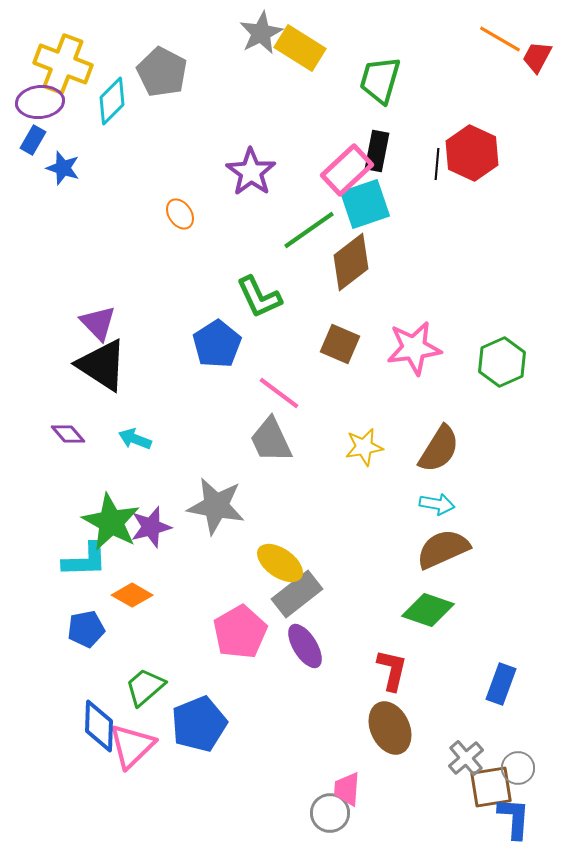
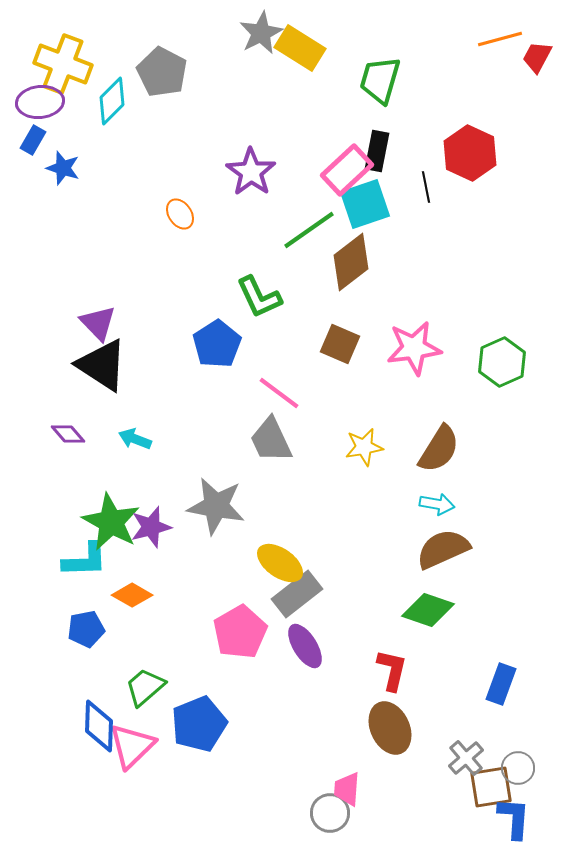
orange line at (500, 39): rotated 45 degrees counterclockwise
red hexagon at (472, 153): moved 2 px left
black line at (437, 164): moved 11 px left, 23 px down; rotated 16 degrees counterclockwise
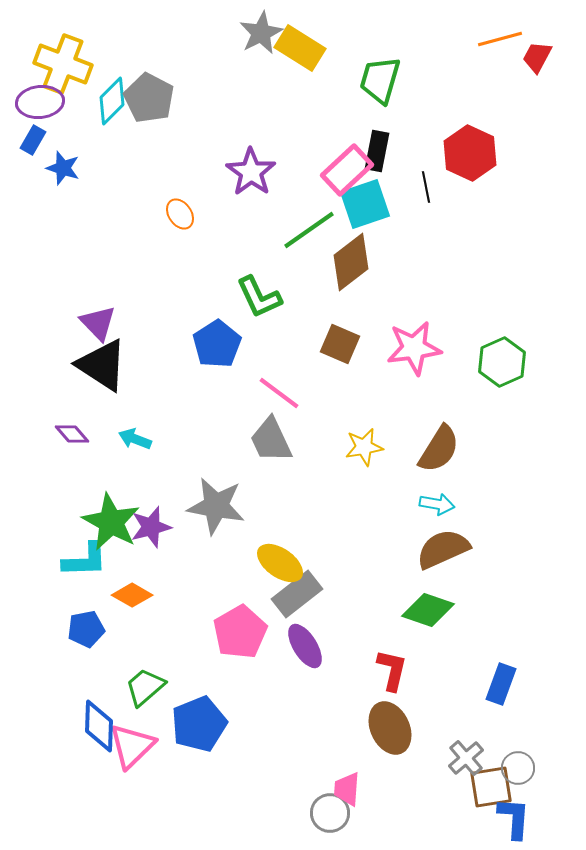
gray pentagon at (162, 72): moved 13 px left, 26 px down
purple diamond at (68, 434): moved 4 px right
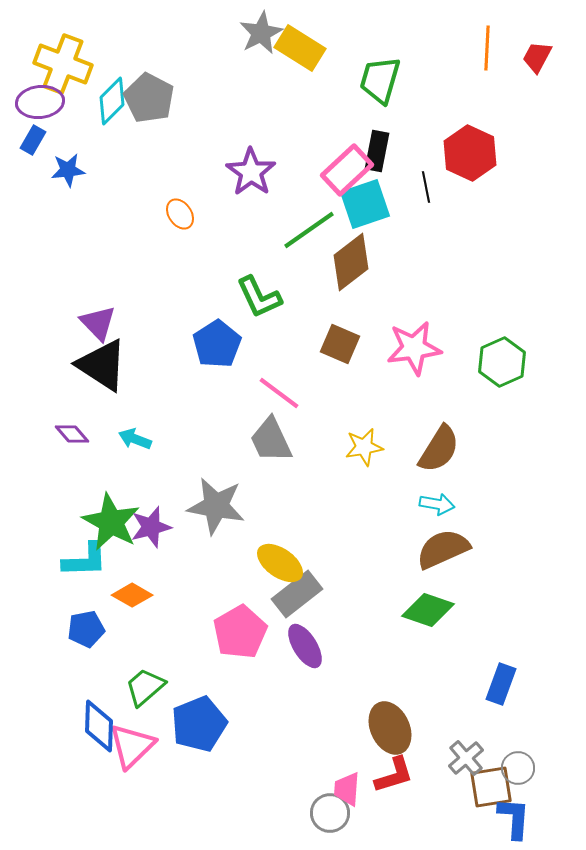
orange line at (500, 39): moved 13 px left, 9 px down; rotated 72 degrees counterclockwise
blue star at (63, 168): moved 5 px right, 2 px down; rotated 24 degrees counterclockwise
red L-shape at (392, 670): moved 2 px right, 105 px down; rotated 60 degrees clockwise
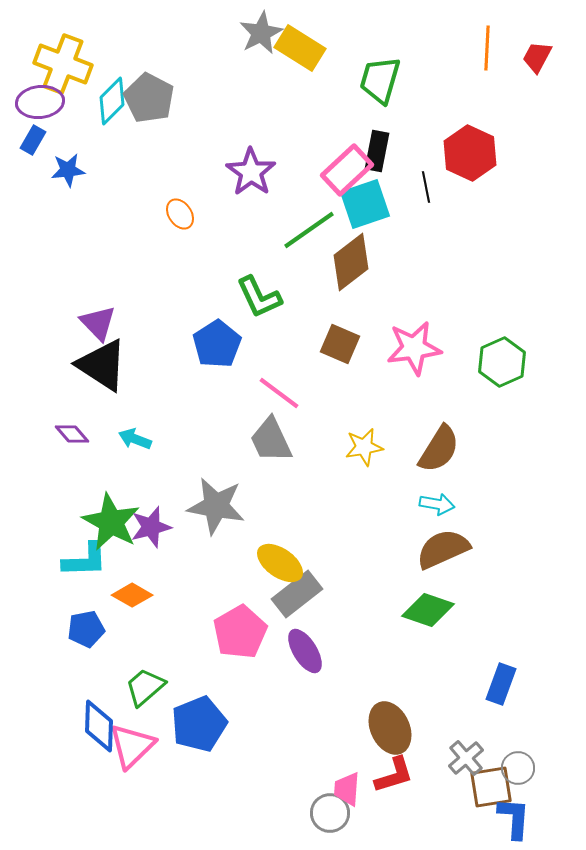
purple ellipse at (305, 646): moved 5 px down
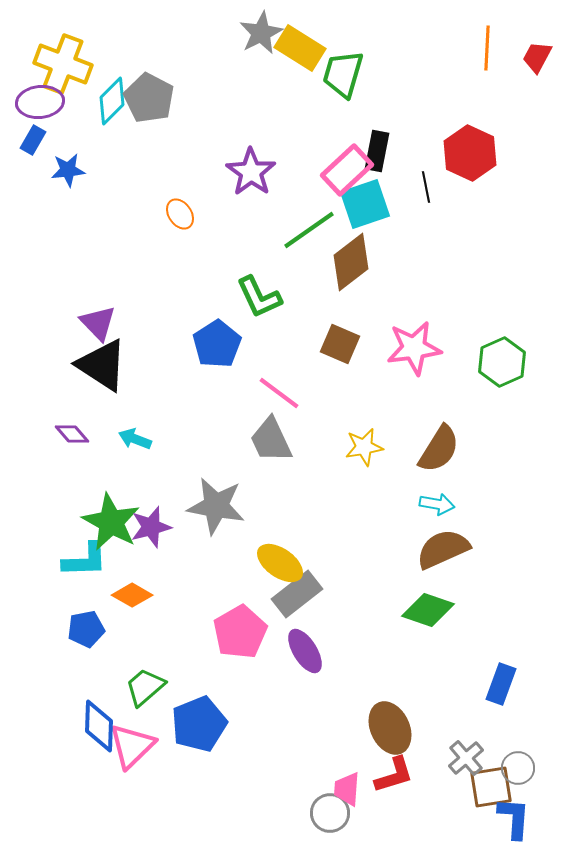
green trapezoid at (380, 80): moved 37 px left, 6 px up
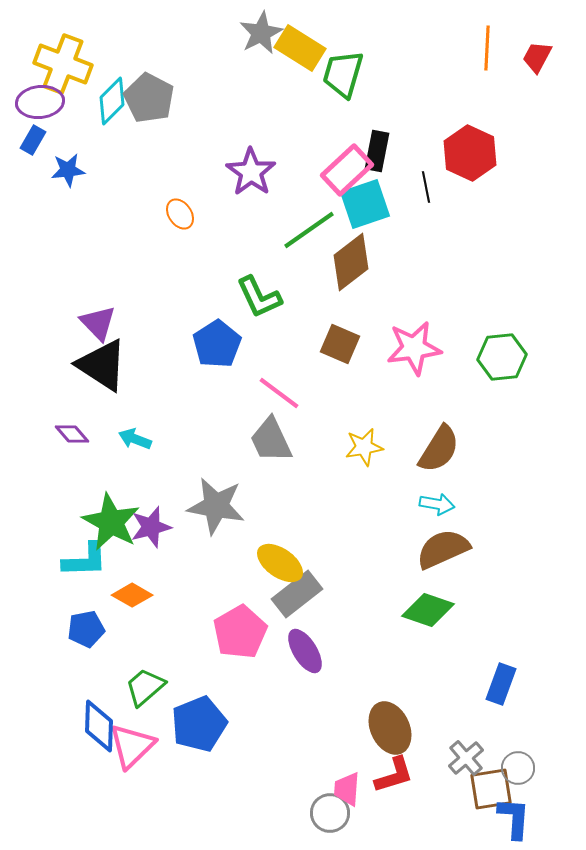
green hexagon at (502, 362): moved 5 px up; rotated 18 degrees clockwise
brown square at (491, 787): moved 2 px down
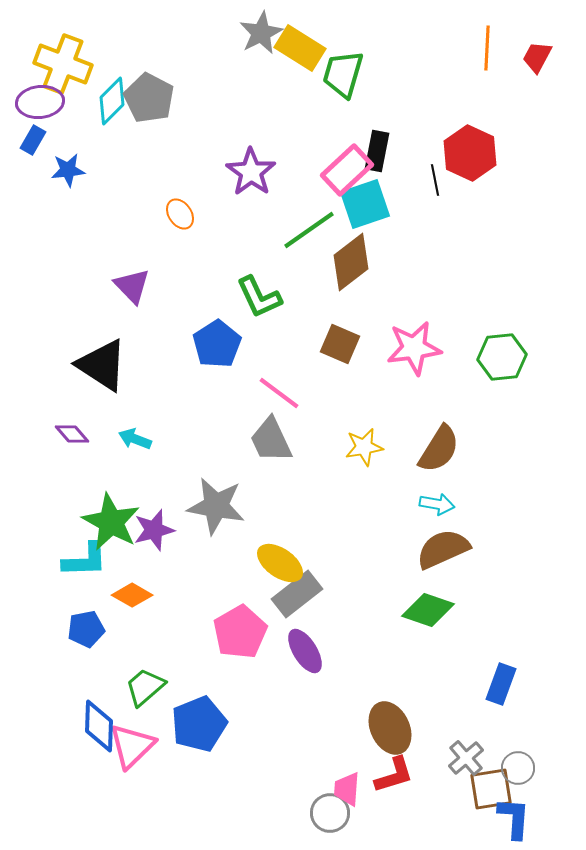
black line at (426, 187): moved 9 px right, 7 px up
purple triangle at (98, 323): moved 34 px right, 37 px up
purple star at (151, 527): moved 3 px right, 3 px down
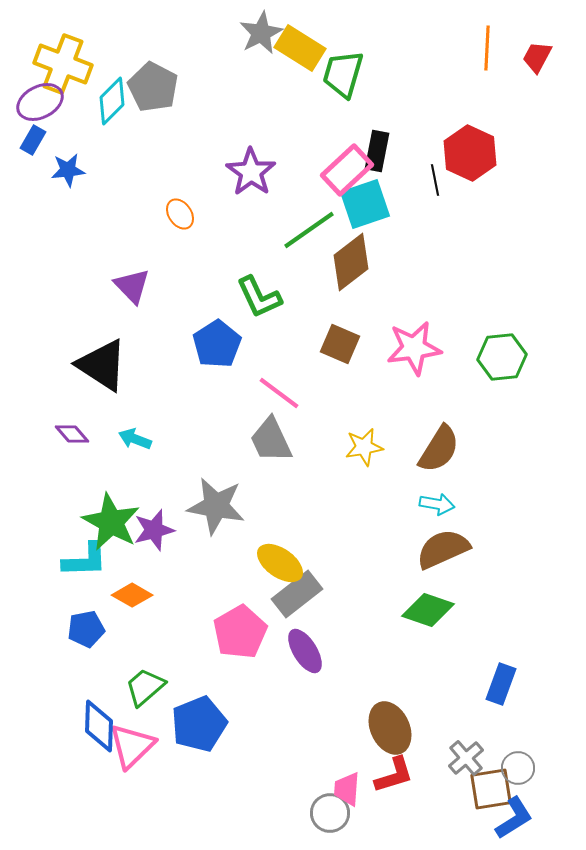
gray pentagon at (149, 98): moved 4 px right, 11 px up
purple ellipse at (40, 102): rotated 21 degrees counterclockwise
blue L-shape at (514, 818): rotated 54 degrees clockwise
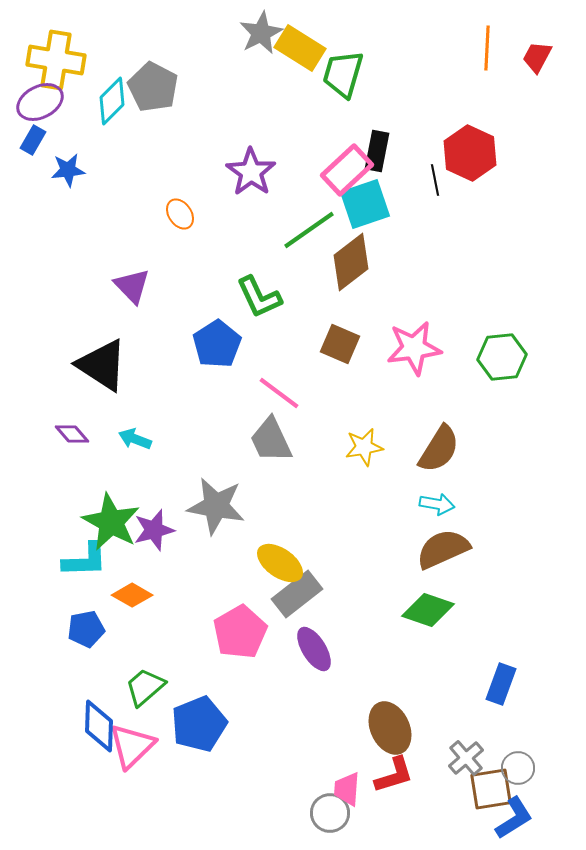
yellow cross at (63, 64): moved 7 px left, 4 px up; rotated 12 degrees counterclockwise
purple ellipse at (305, 651): moved 9 px right, 2 px up
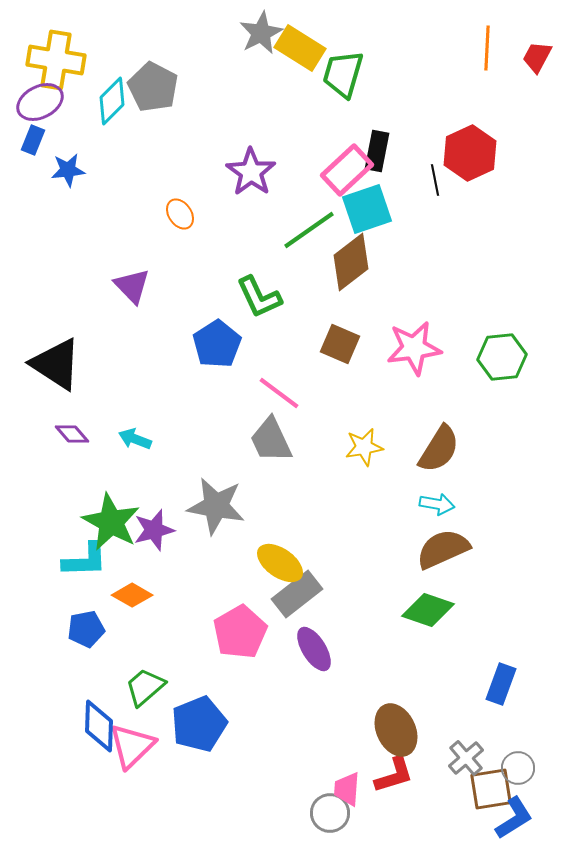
blue rectangle at (33, 140): rotated 8 degrees counterclockwise
red hexagon at (470, 153): rotated 10 degrees clockwise
cyan square at (365, 204): moved 2 px right, 5 px down
black triangle at (102, 365): moved 46 px left, 1 px up
brown ellipse at (390, 728): moved 6 px right, 2 px down
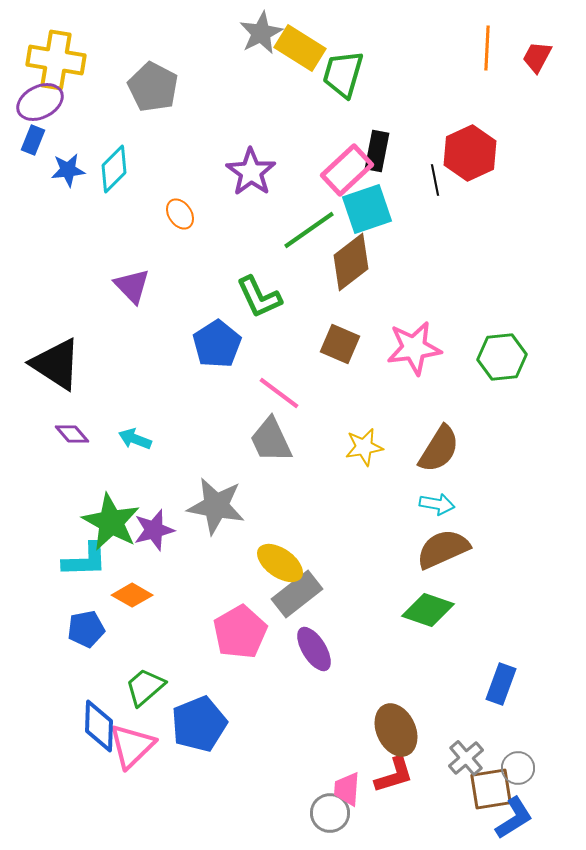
cyan diamond at (112, 101): moved 2 px right, 68 px down
